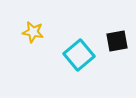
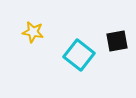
cyan square: rotated 12 degrees counterclockwise
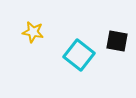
black square: rotated 20 degrees clockwise
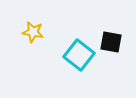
black square: moved 6 px left, 1 px down
